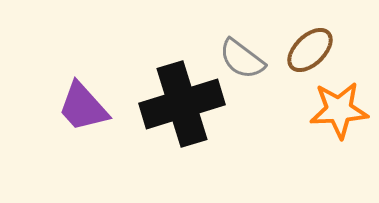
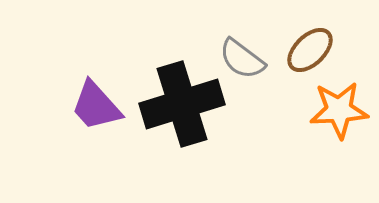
purple trapezoid: moved 13 px right, 1 px up
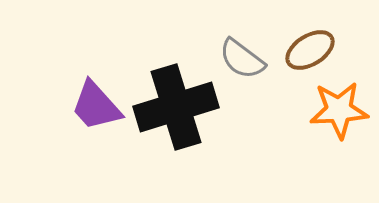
brown ellipse: rotated 12 degrees clockwise
black cross: moved 6 px left, 3 px down
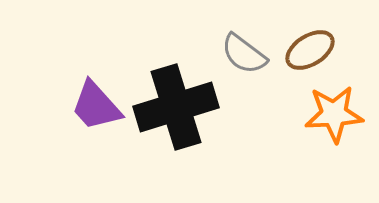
gray semicircle: moved 2 px right, 5 px up
orange star: moved 5 px left, 4 px down
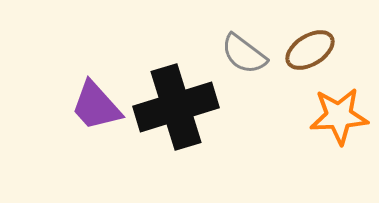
orange star: moved 5 px right, 2 px down
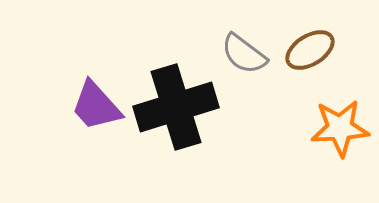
orange star: moved 1 px right, 12 px down
